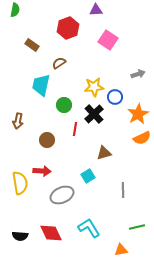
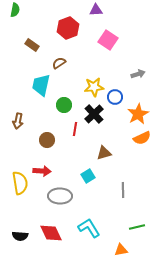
gray ellipse: moved 2 px left, 1 px down; rotated 25 degrees clockwise
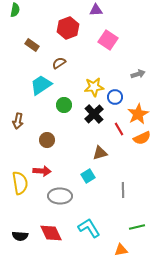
cyan trapezoid: rotated 45 degrees clockwise
red line: moved 44 px right; rotated 40 degrees counterclockwise
brown triangle: moved 4 px left
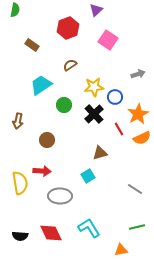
purple triangle: rotated 40 degrees counterclockwise
brown semicircle: moved 11 px right, 2 px down
gray line: moved 12 px right, 1 px up; rotated 56 degrees counterclockwise
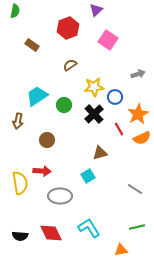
green semicircle: moved 1 px down
cyan trapezoid: moved 4 px left, 11 px down
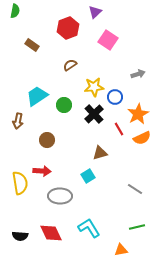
purple triangle: moved 1 px left, 2 px down
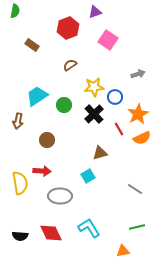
purple triangle: rotated 24 degrees clockwise
orange triangle: moved 2 px right, 1 px down
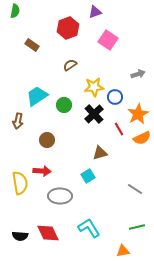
red diamond: moved 3 px left
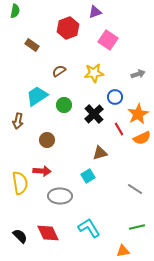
brown semicircle: moved 11 px left, 6 px down
yellow star: moved 14 px up
black semicircle: rotated 140 degrees counterclockwise
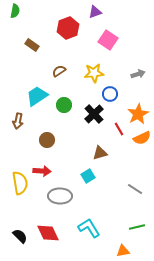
blue circle: moved 5 px left, 3 px up
